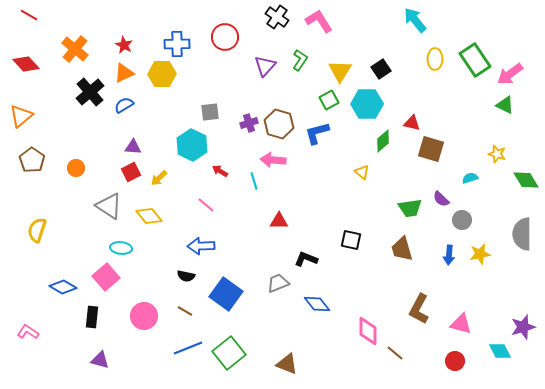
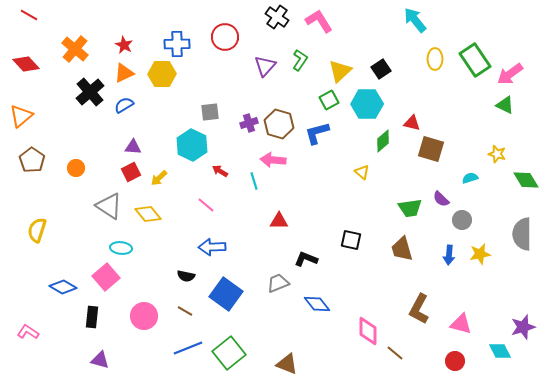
yellow triangle at (340, 71): rotated 15 degrees clockwise
yellow diamond at (149, 216): moved 1 px left, 2 px up
blue arrow at (201, 246): moved 11 px right, 1 px down
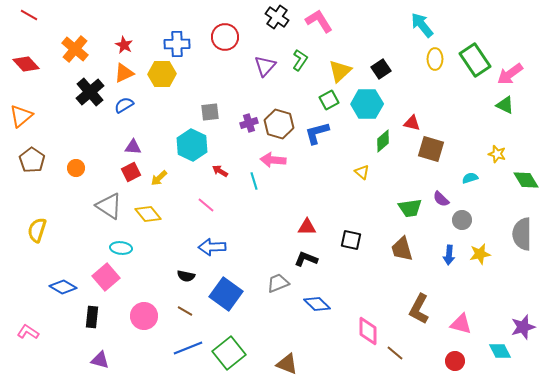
cyan arrow at (415, 20): moved 7 px right, 5 px down
red triangle at (279, 221): moved 28 px right, 6 px down
blue diamond at (317, 304): rotated 8 degrees counterclockwise
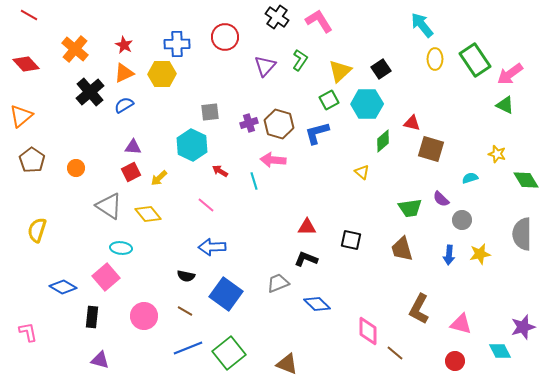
pink L-shape at (28, 332): rotated 45 degrees clockwise
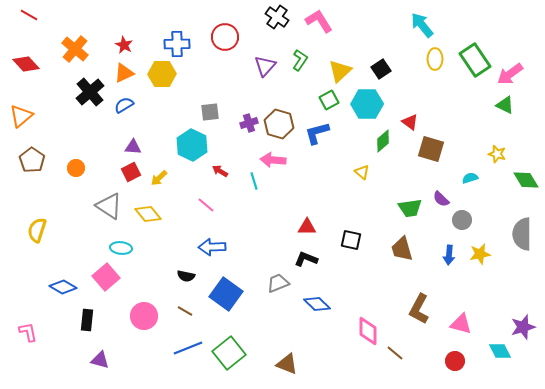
red triangle at (412, 123): moved 2 px left, 1 px up; rotated 24 degrees clockwise
black rectangle at (92, 317): moved 5 px left, 3 px down
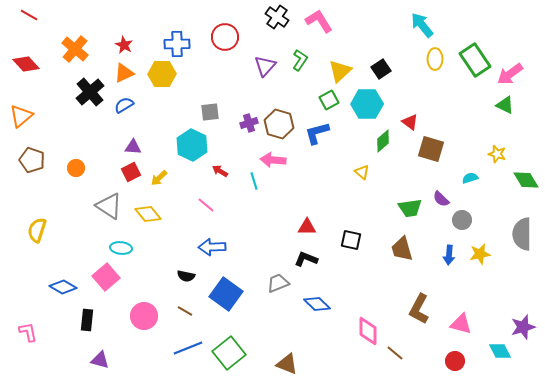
brown pentagon at (32, 160): rotated 15 degrees counterclockwise
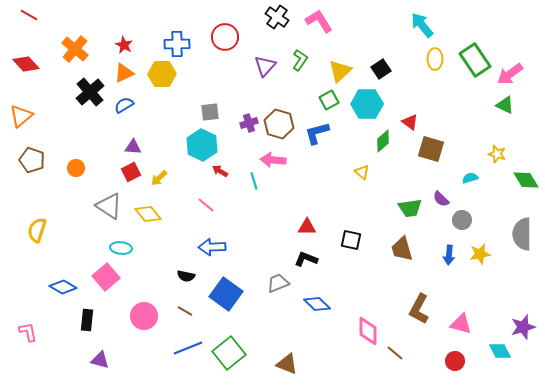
cyan hexagon at (192, 145): moved 10 px right
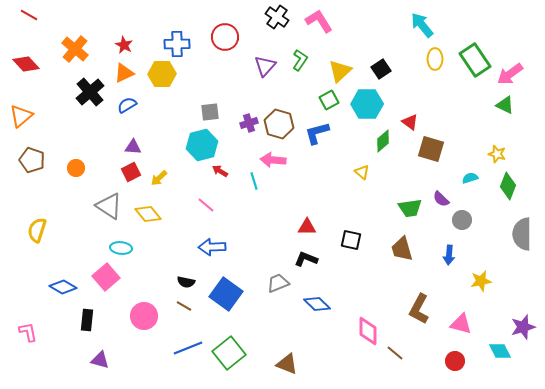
blue semicircle at (124, 105): moved 3 px right
cyan hexagon at (202, 145): rotated 20 degrees clockwise
green diamond at (526, 180): moved 18 px left, 6 px down; rotated 52 degrees clockwise
yellow star at (480, 254): moved 1 px right, 27 px down
black semicircle at (186, 276): moved 6 px down
brown line at (185, 311): moved 1 px left, 5 px up
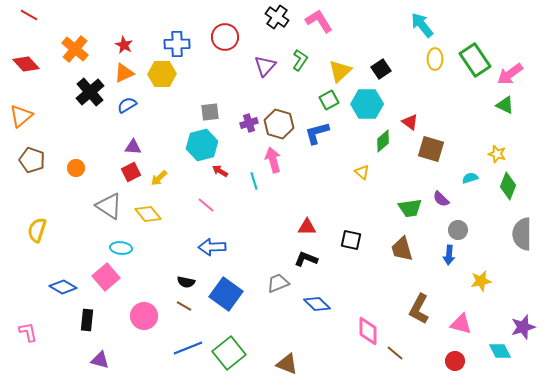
pink arrow at (273, 160): rotated 70 degrees clockwise
gray circle at (462, 220): moved 4 px left, 10 px down
